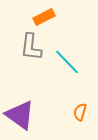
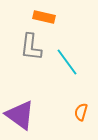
orange rectangle: rotated 40 degrees clockwise
cyan line: rotated 8 degrees clockwise
orange semicircle: moved 1 px right
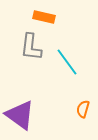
orange semicircle: moved 2 px right, 3 px up
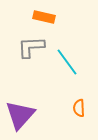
gray L-shape: rotated 80 degrees clockwise
orange semicircle: moved 4 px left, 1 px up; rotated 18 degrees counterclockwise
purple triangle: rotated 36 degrees clockwise
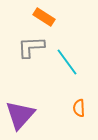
orange rectangle: rotated 20 degrees clockwise
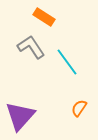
gray L-shape: rotated 60 degrees clockwise
orange semicircle: rotated 36 degrees clockwise
purple triangle: moved 1 px down
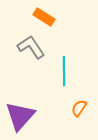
cyan line: moved 3 px left, 9 px down; rotated 36 degrees clockwise
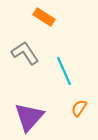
gray L-shape: moved 6 px left, 6 px down
cyan line: rotated 24 degrees counterclockwise
purple triangle: moved 9 px right, 1 px down
